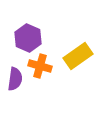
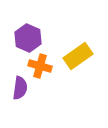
purple semicircle: moved 5 px right, 9 px down
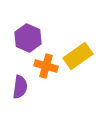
orange cross: moved 6 px right
purple semicircle: moved 1 px up
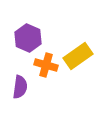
orange cross: moved 1 px up
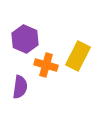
purple hexagon: moved 3 px left, 1 px down
yellow rectangle: rotated 28 degrees counterclockwise
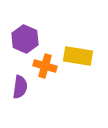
yellow rectangle: rotated 72 degrees clockwise
orange cross: moved 1 px left, 1 px down
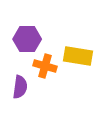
purple hexagon: moved 2 px right; rotated 24 degrees counterclockwise
